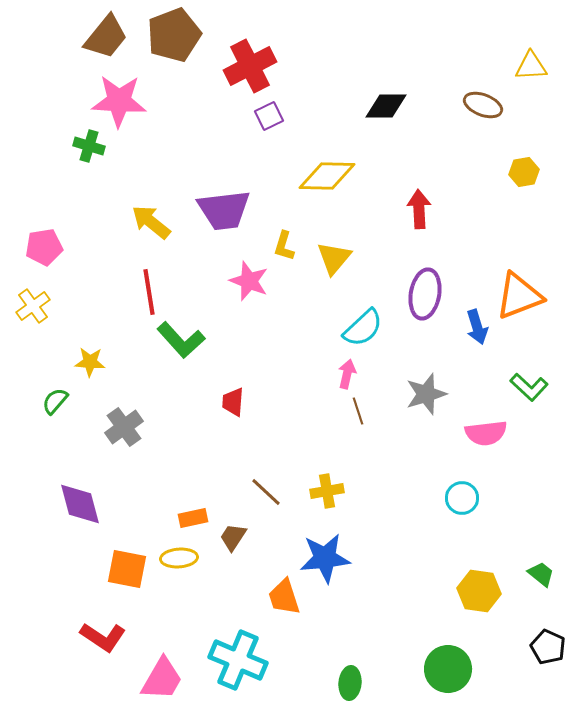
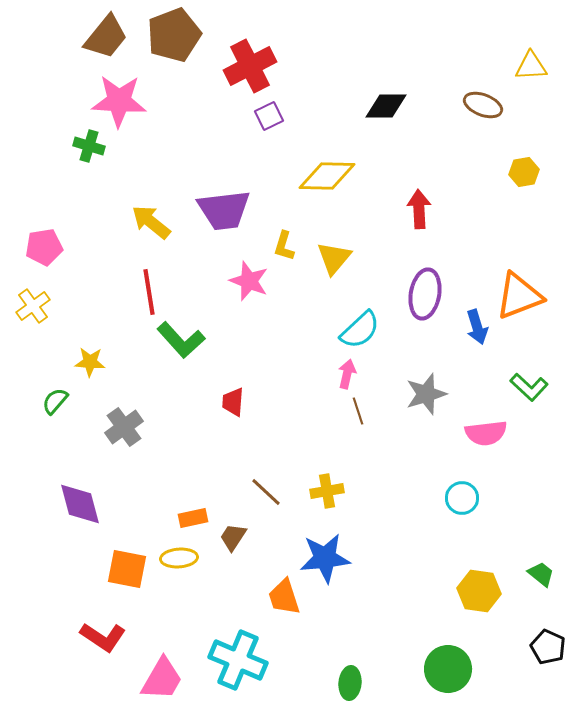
cyan semicircle at (363, 328): moved 3 px left, 2 px down
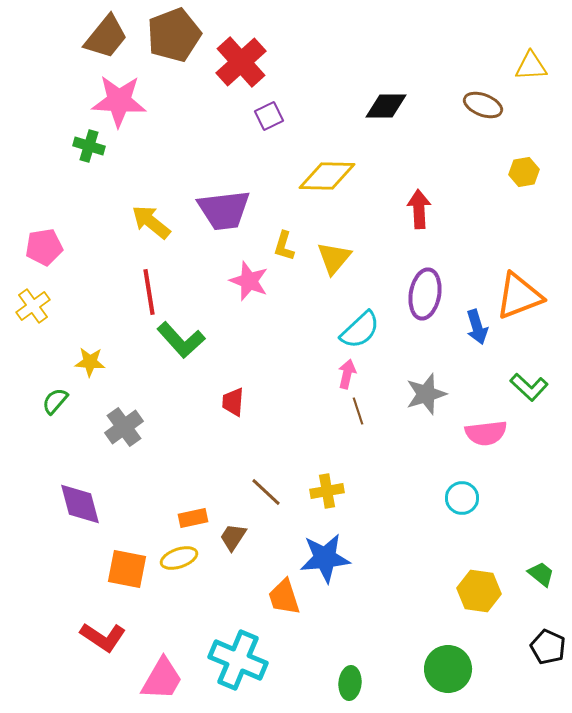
red cross at (250, 66): moved 9 px left, 4 px up; rotated 15 degrees counterclockwise
yellow ellipse at (179, 558): rotated 15 degrees counterclockwise
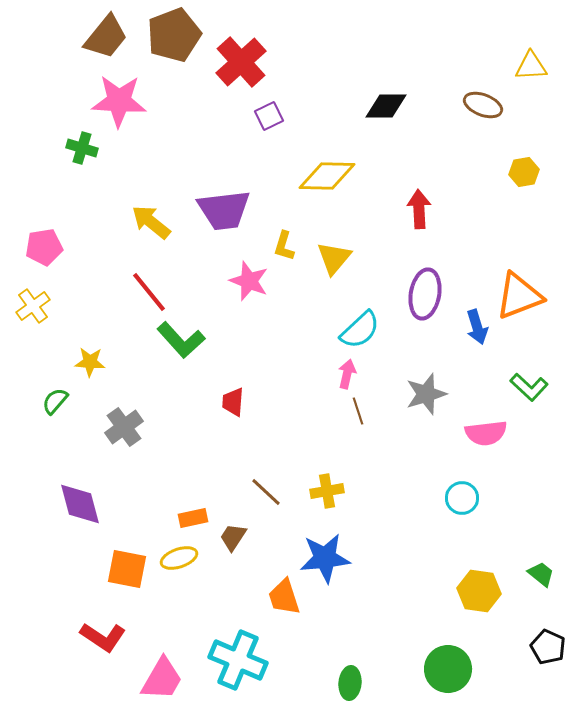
green cross at (89, 146): moved 7 px left, 2 px down
red line at (149, 292): rotated 30 degrees counterclockwise
